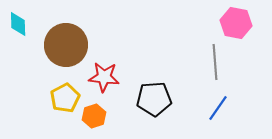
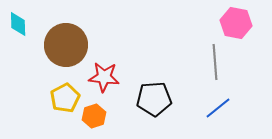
blue line: rotated 16 degrees clockwise
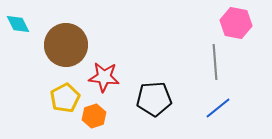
cyan diamond: rotated 25 degrees counterclockwise
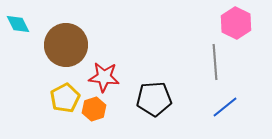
pink hexagon: rotated 16 degrees clockwise
blue line: moved 7 px right, 1 px up
orange hexagon: moved 7 px up
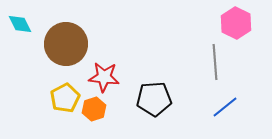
cyan diamond: moved 2 px right
brown circle: moved 1 px up
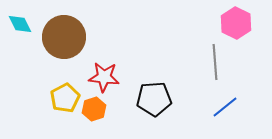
brown circle: moved 2 px left, 7 px up
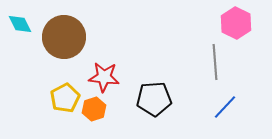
blue line: rotated 8 degrees counterclockwise
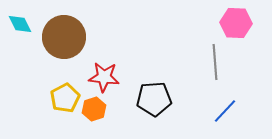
pink hexagon: rotated 24 degrees counterclockwise
blue line: moved 4 px down
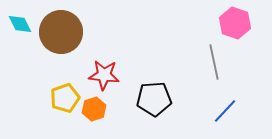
pink hexagon: moved 1 px left; rotated 16 degrees clockwise
brown circle: moved 3 px left, 5 px up
gray line: moved 1 px left; rotated 8 degrees counterclockwise
red star: moved 2 px up
yellow pentagon: rotated 8 degrees clockwise
